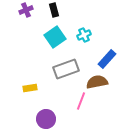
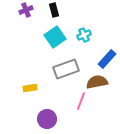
purple circle: moved 1 px right
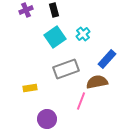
cyan cross: moved 1 px left, 1 px up; rotated 16 degrees counterclockwise
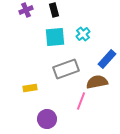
cyan square: rotated 30 degrees clockwise
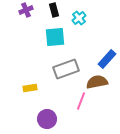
cyan cross: moved 4 px left, 16 px up
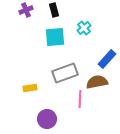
cyan cross: moved 5 px right, 10 px down
gray rectangle: moved 1 px left, 4 px down
pink line: moved 1 px left, 2 px up; rotated 18 degrees counterclockwise
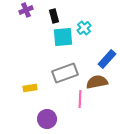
black rectangle: moved 6 px down
cyan square: moved 8 px right
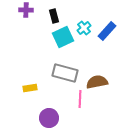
purple cross: rotated 24 degrees clockwise
cyan square: rotated 20 degrees counterclockwise
blue rectangle: moved 28 px up
gray rectangle: rotated 35 degrees clockwise
purple circle: moved 2 px right, 1 px up
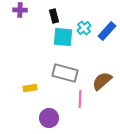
purple cross: moved 6 px left
cyan square: rotated 30 degrees clockwise
brown semicircle: moved 5 px right, 1 px up; rotated 30 degrees counterclockwise
